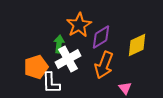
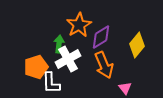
yellow diamond: rotated 25 degrees counterclockwise
orange arrow: rotated 44 degrees counterclockwise
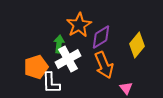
pink triangle: moved 1 px right
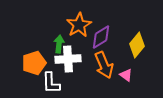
white cross: rotated 25 degrees clockwise
orange pentagon: moved 2 px left, 4 px up
pink triangle: moved 13 px up; rotated 16 degrees counterclockwise
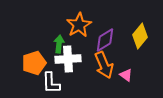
purple diamond: moved 4 px right, 3 px down
yellow diamond: moved 3 px right, 9 px up
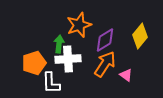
orange star: rotated 10 degrees clockwise
orange arrow: moved 1 px right, 1 px up; rotated 124 degrees counterclockwise
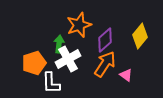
purple diamond: rotated 10 degrees counterclockwise
white cross: rotated 25 degrees counterclockwise
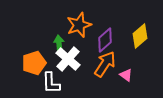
yellow diamond: rotated 10 degrees clockwise
green arrow: rotated 12 degrees counterclockwise
white cross: rotated 20 degrees counterclockwise
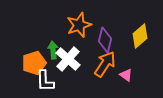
purple diamond: rotated 35 degrees counterclockwise
green arrow: moved 6 px left, 6 px down
white L-shape: moved 6 px left, 2 px up
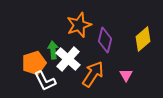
yellow diamond: moved 3 px right, 3 px down
orange arrow: moved 12 px left, 10 px down
pink triangle: rotated 24 degrees clockwise
white L-shape: rotated 25 degrees counterclockwise
